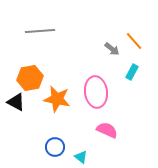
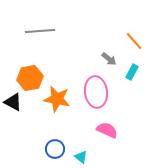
gray arrow: moved 3 px left, 10 px down
black triangle: moved 3 px left
blue circle: moved 2 px down
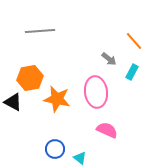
cyan triangle: moved 1 px left, 1 px down
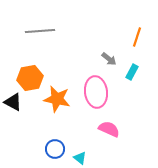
orange line: moved 3 px right, 4 px up; rotated 60 degrees clockwise
pink semicircle: moved 2 px right, 1 px up
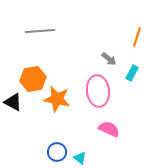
cyan rectangle: moved 1 px down
orange hexagon: moved 3 px right, 1 px down
pink ellipse: moved 2 px right, 1 px up
blue circle: moved 2 px right, 3 px down
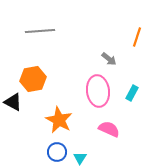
cyan rectangle: moved 20 px down
orange star: moved 2 px right, 21 px down; rotated 16 degrees clockwise
cyan triangle: rotated 24 degrees clockwise
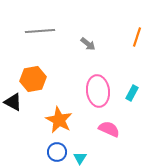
gray arrow: moved 21 px left, 15 px up
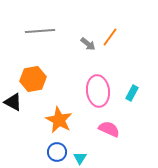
orange line: moved 27 px left; rotated 18 degrees clockwise
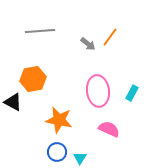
orange star: rotated 16 degrees counterclockwise
